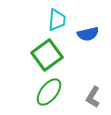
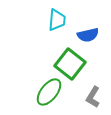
blue semicircle: moved 1 px down
green square: moved 23 px right, 9 px down; rotated 16 degrees counterclockwise
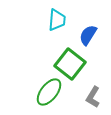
blue semicircle: rotated 135 degrees clockwise
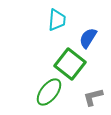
blue semicircle: moved 3 px down
gray L-shape: rotated 45 degrees clockwise
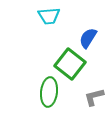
cyan trapezoid: moved 8 px left, 4 px up; rotated 80 degrees clockwise
green ellipse: rotated 32 degrees counterclockwise
gray L-shape: moved 1 px right
